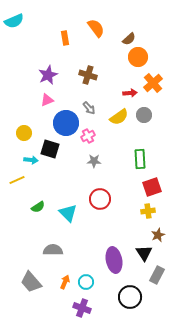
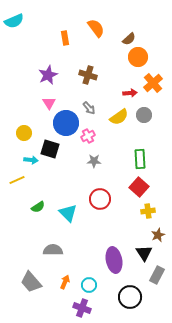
pink triangle: moved 2 px right, 3 px down; rotated 40 degrees counterclockwise
red square: moved 13 px left; rotated 30 degrees counterclockwise
cyan circle: moved 3 px right, 3 px down
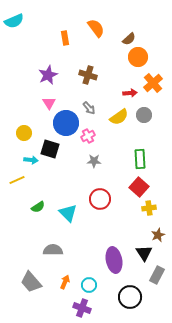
yellow cross: moved 1 px right, 3 px up
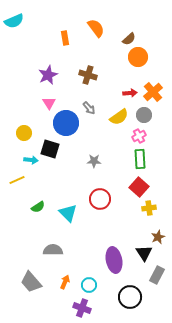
orange cross: moved 9 px down
pink cross: moved 51 px right
brown star: moved 2 px down
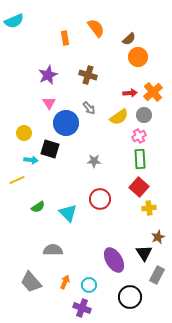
purple ellipse: rotated 20 degrees counterclockwise
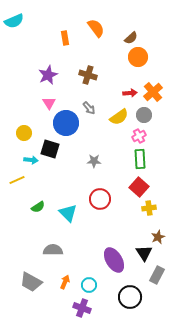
brown semicircle: moved 2 px right, 1 px up
gray trapezoid: rotated 20 degrees counterclockwise
